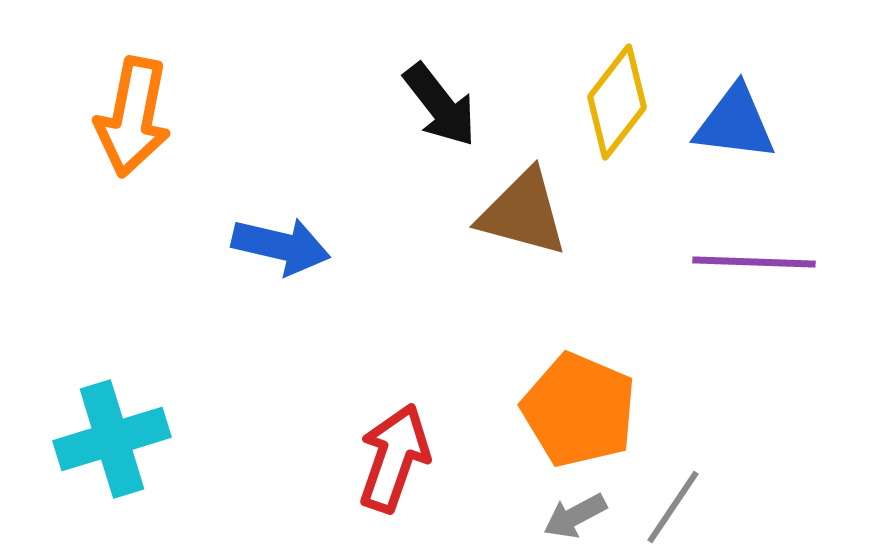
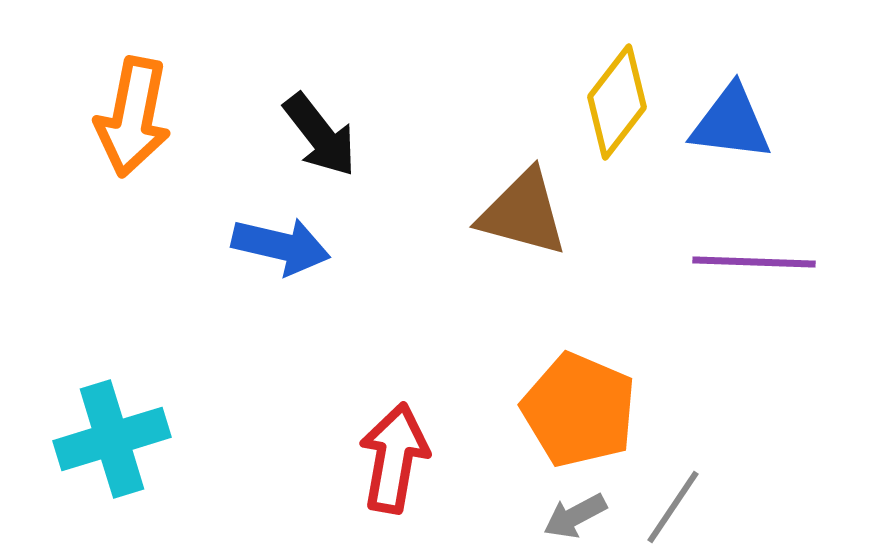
black arrow: moved 120 px left, 30 px down
blue triangle: moved 4 px left
red arrow: rotated 9 degrees counterclockwise
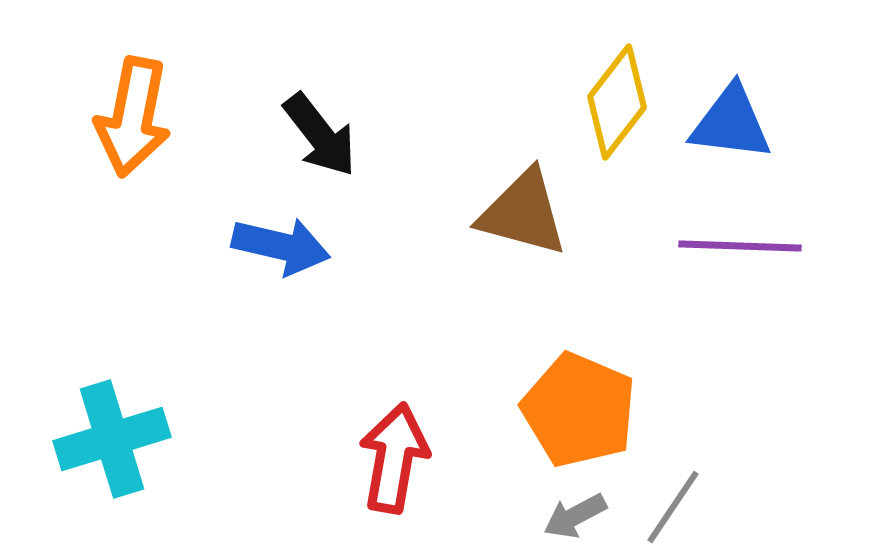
purple line: moved 14 px left, 16 px up
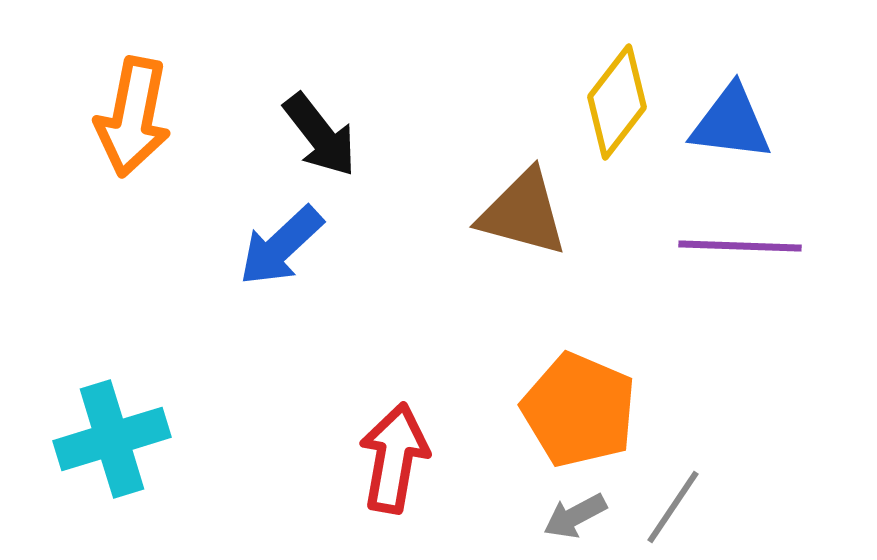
blue arrow: rotated 124 degrees clockwise
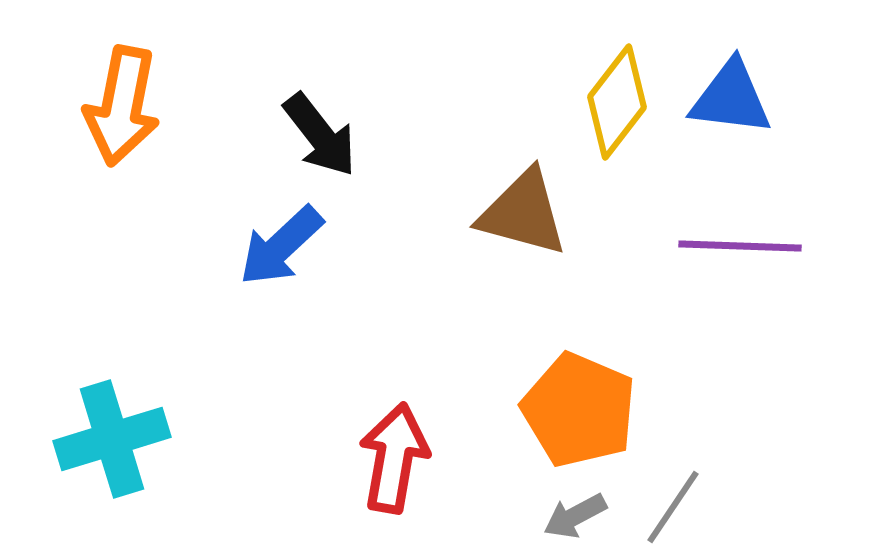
orange arrow: moved 11 px left, 11 px up
blue triangle: moved 25 px up
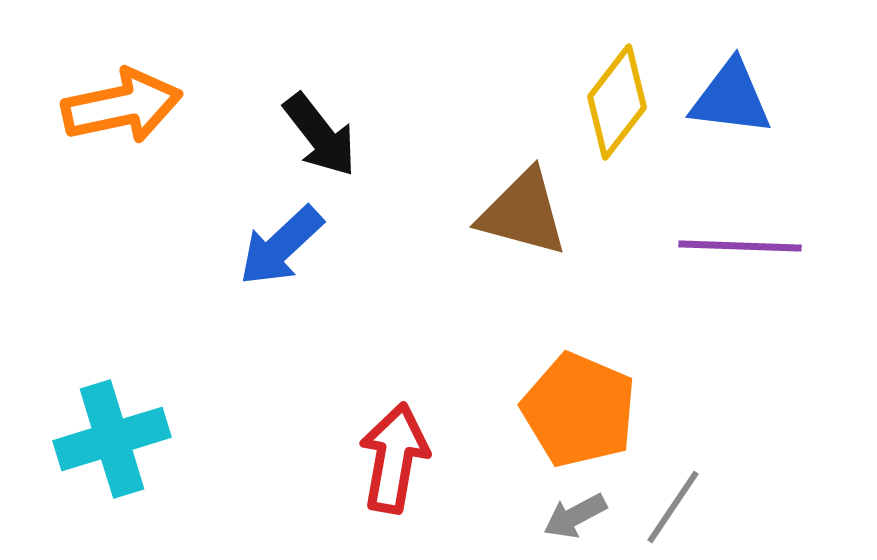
orange arrow: rotated 113 degrees counterclockwise
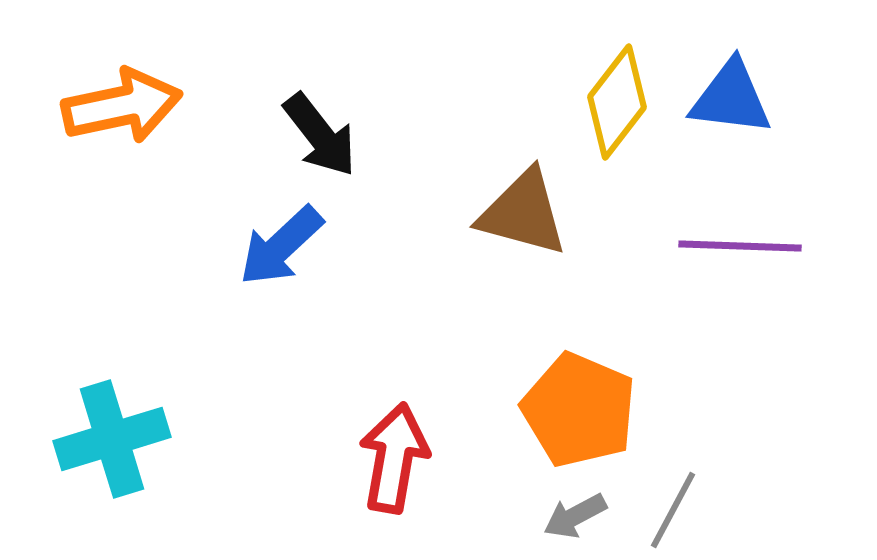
gray line: moved 3 px down; rotated 6 degrees counterclockwise
